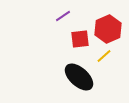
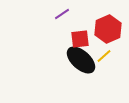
purple line: moved 1 px left, 2 px up
black ellipse: moved 2 px right, 17 px up
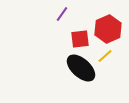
purple line: rotated 21 degrees counterclockwise
yellow line: moved 1 px right
black ellipse: moved 8 px down
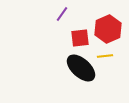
red square: moved 1 px up
yellow line: rotated 35 degrees clockwise
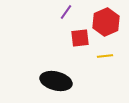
purple line: moved 4 px right, 2 px up
red hexagon: moved 2 px left, 7 px up
black ellipse: moved 25 px left, 13 px down; rotated 28 degrees counterclockwise
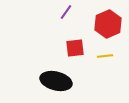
red hexagon: moved 2 px right, 2 px down
red square: moved 5 px left, 10 px down
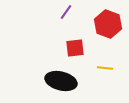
red hexagon: rotated 16 degrees counterclockwise
yellow line: moved 12 px down; rotated 14 degrees clockwise
black ellipse: moved 5 px right
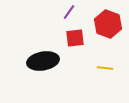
purple line: moved 3 px right
red square: moved 10 px up
black ellipse: moved 18 px left, 20 px up; rotated 24 degrees counterclockwise
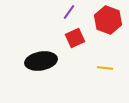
red hexagon: moved 4 px up
red square: rotated 18 degrees counterclockwise
black ellipse: moved 2 px left
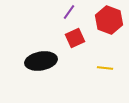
red hexagon: moved 1 px right
